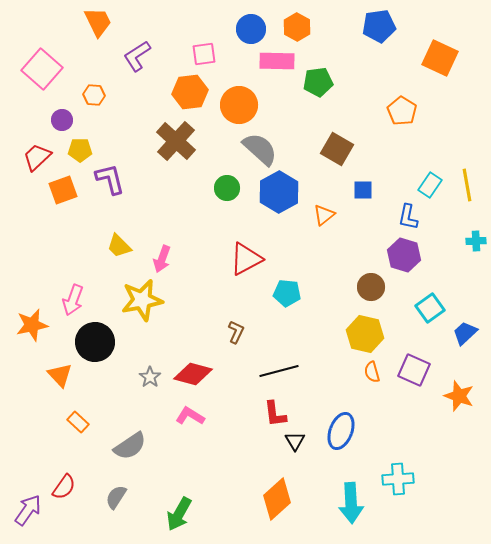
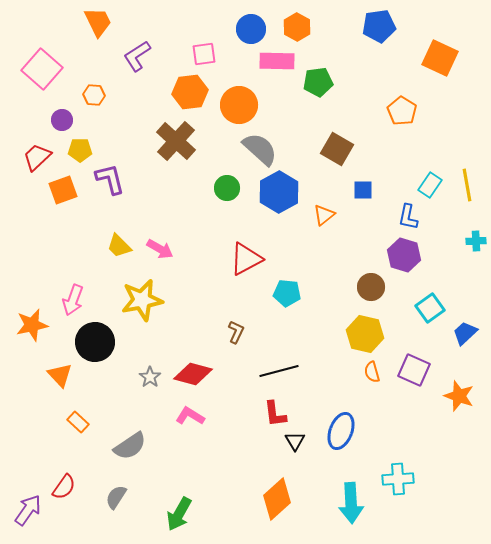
pink arrow at (162, 259): moved 2 px left, 10 px up; rotated 80 degrees counterclockwise
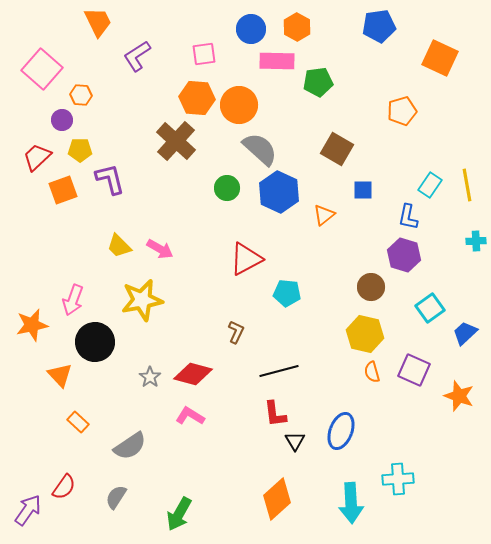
orange hexagon at (190, 92): moved 7 px right, 6 px down; rotated 12 degrees clockwise
orange hexagon at (94, 95): moved 13 px left
orange pentagon at (402, 111): rotated 24 degrees clockwise
blue hexagon at (279, 192): rotated 6 degrees counterclockwise
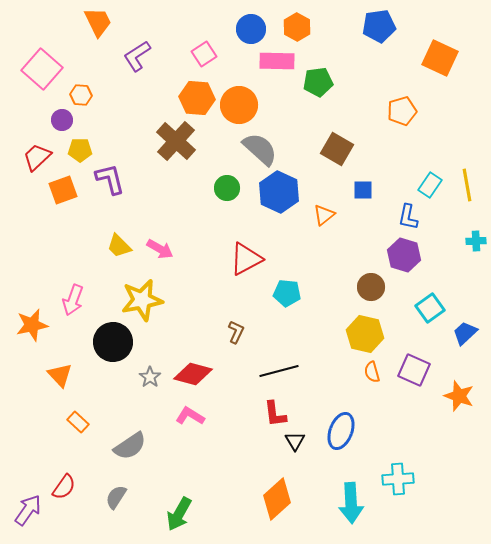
pink square at (204, 54): rotated 25 degrees counterclockwise
black circle at (95, 342): moved 18 px right
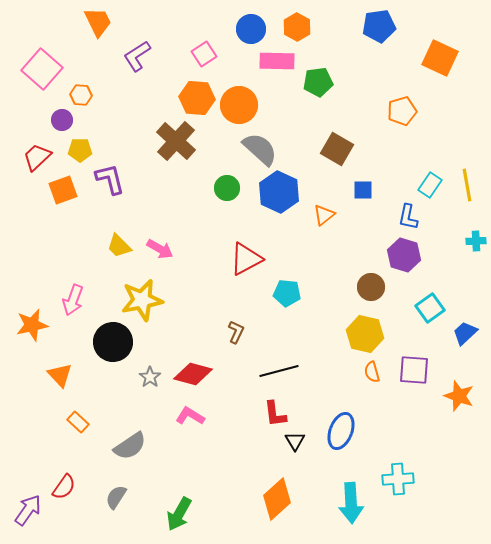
purple square at (414, 370): rotated 20 degrees counterclockwise
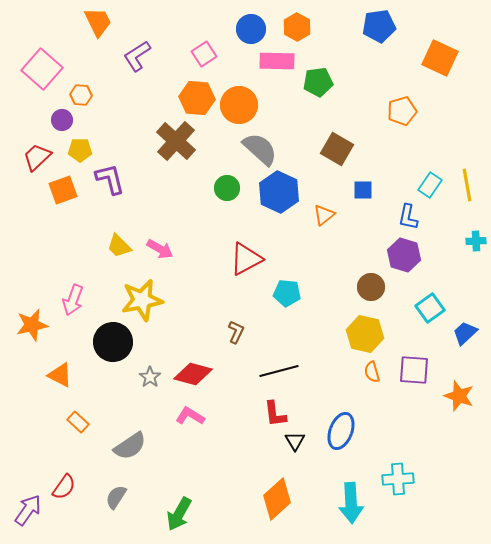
orange triangle at (60, 375): rotated 20 degrees counterclockwise
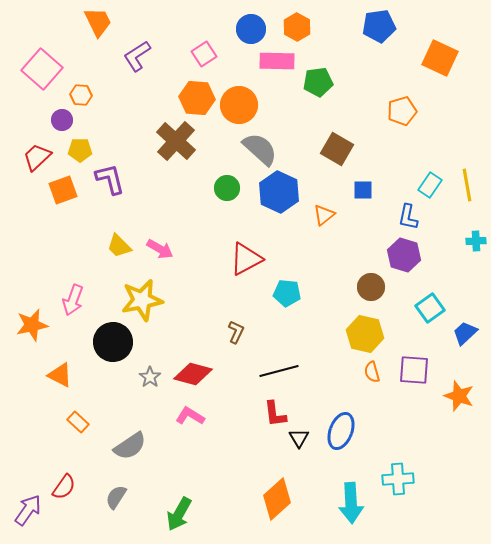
black triangle at (295, 441): moved 4 px right, 3 px up
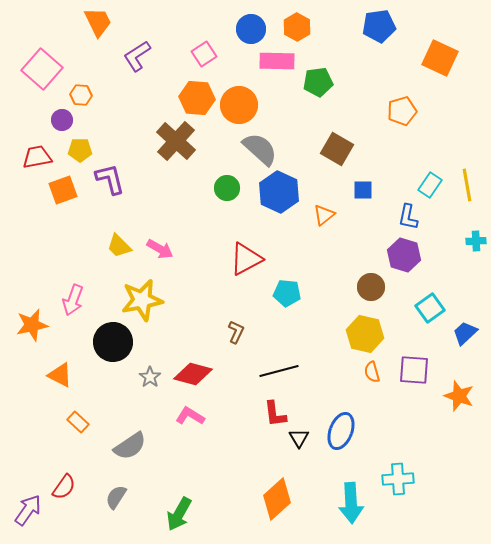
red trapezoid at (37, 157): rotated 32 degrees clockwise
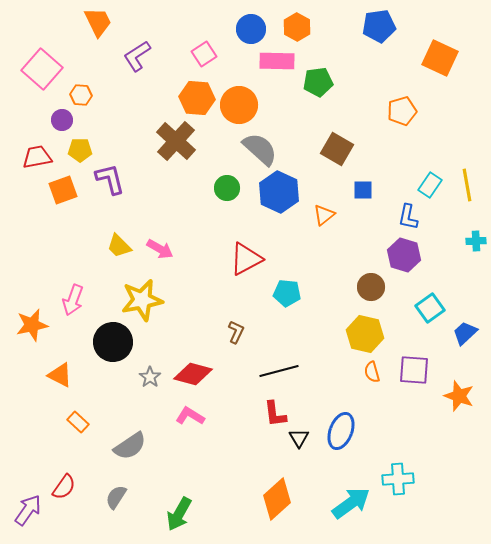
cyan arrow at (351, 503): rotated 123 degrees counterclockwise
